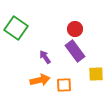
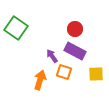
purple rectangle: rotated 25 degrees counterclockwise
purple arrow: moved 7 px right, 1 px up
orange arrow: rotated 60 degrees counterclockwise
orange square: moved 13 px up; rotated 21 degrees clockwise
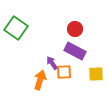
purple arrow: moved 7 px down
orange square: rotated 21 degrees counterclockwise
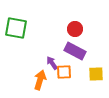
green square: rotated 25 degrees counterclockwise
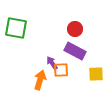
orange square: moved 3 px left, 2 px up
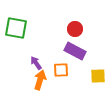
purple arrow: moved 16 px left
yellow square: moved 2 px right, 2 px down
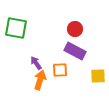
orange square: moved 1 px left
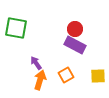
purple rectangle: moved 6 px up
orange square: moved 6 px right, 5 px down; rotated 28 degrees counterclockwise
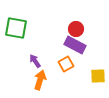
red circle: moved 1 px right
purple arrow: moved 1 px left, 2 px up
orange square: moved 11 px up
